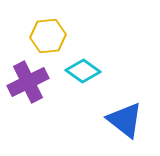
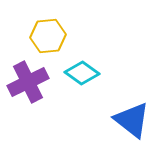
cyan diamond: moved 1 px left, 2 px down
blue triangle: moved 7 px right
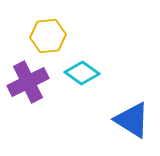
blue triangle: rotated 6 degrees counterclockwise
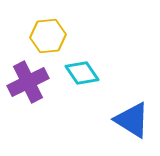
cyan diamond: rotated 20 degrees clockwise
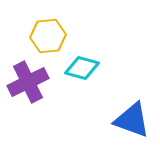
cyan diamond: moved 5 px up; rotated 40 degrees counterclockwise
blue triangle: rotated 12 degrees counterclockwise
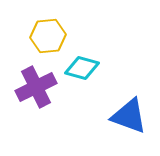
purple cross: moved 8 px right, 5 px down
blue triangle: moved 3 px left, 4 px up
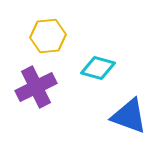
cyan diamond: moved 16 px right
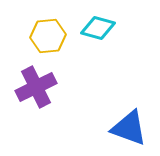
cyan diamond: moved 40 px up
blue triangle: moved 12 px down
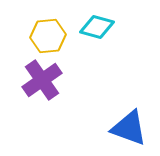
cyan diamond: moved 1 px left, 1 px up
purple cross: moved 6 px right, 7 px up; rotated 9 degrees counterclockwise
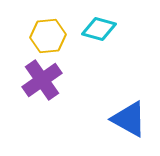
cyan diamond: moved 2 px right, 2 px down
blue triangle: moved 9 px up; rotated 9 degrees clockwise
